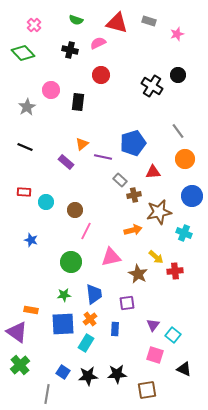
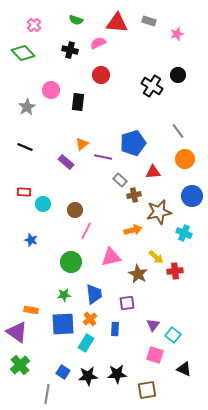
red triangle at (117, 23): rotated 10 degrees counterclockwise
cyan circle at (46, 202): moved 3 px left, 2 px down
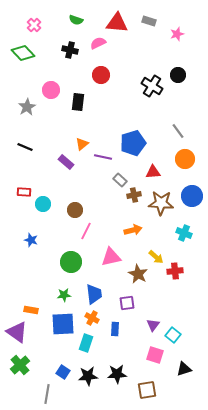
brown star at (159, 212): moved 2 px right, 9 px up; rotated 15 degrees clockwise
orange cross at (90, 319): moved 2 px right, 1 px up; rotated 24 degrees counterclockwise
cyan rectangle at (86, 343): rotated 12 degrees counterclockwise
black triangle at (184, 369): rotated 42 degrees counterclockwise
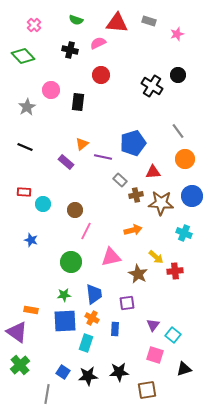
green diamond at (23, 53): moved 3 px down
brown cross at (134, 195): moved 2 px right
blue square at (63, 324): moved 2 px right, 3 px up
black star at (117, 374): moved 2 px right, 2 px up
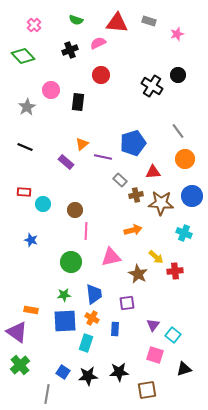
black cross at (70, 50): rotated 35 degrees counterclockwise
pink line at (86, 231): rotated 24 degrees counterclockwise
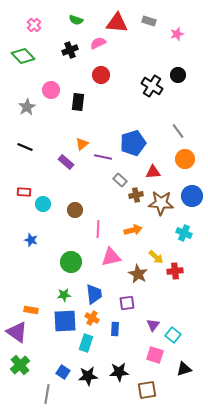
pink line at (86, 231): moved 12 px right, 2 px up
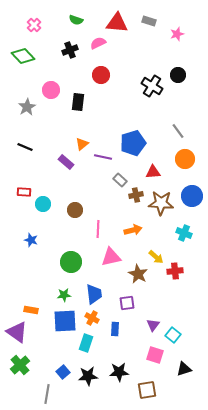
blue square at (63, 372): rotated 16 degrees clockwise
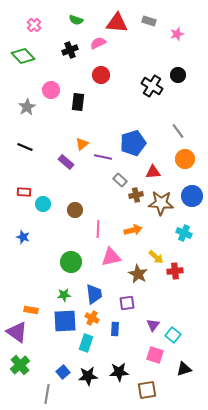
blue star at (31, 240): moved 8 px left, 3 px up
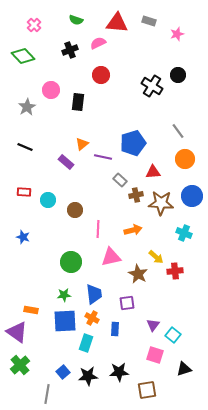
cyan circle at (43, 204): moved 5 px right, 4 px up
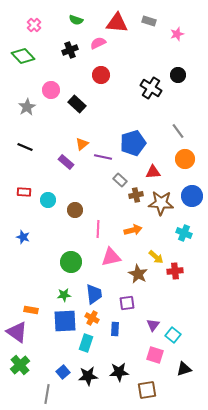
black cross at (152, 86): moved 1 px left, 2 px down
black rectangle at (78, 102): moved 1 px left, 2 px down; rotated 54 degrees counterclockwise
